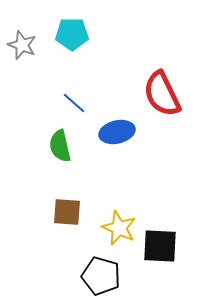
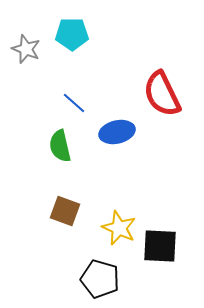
gray star: moved 4 px right, 4 px down
brown square: moved 2 px left, 1 px up; rotated 16 degrees clockwise
black pentagon: moved 1 px left, 3 px down
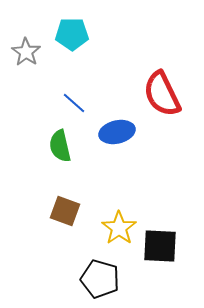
gray star: moved 3 px down; rotated 12 degrees clockwise
yellow star: rotated 12 degrees clockwise
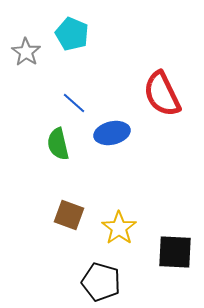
cyan pentagon: rotated 24 degrees clockwise
blue ellipse: moved 5 px left, 1 px down
green semicircle: moved 2 px left, 2 px up
brown square: moved 4 px right, 4 px down
black square: moved 15 px right, 6 px down
black pentagon: moved 1 px right, 3 px down
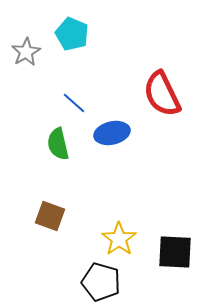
gray star: rotated 8 degrees clockwise
brown square: moved 19 px left, 1 px down
yellow star: moved 11 px down
